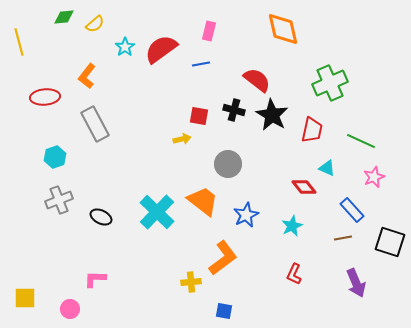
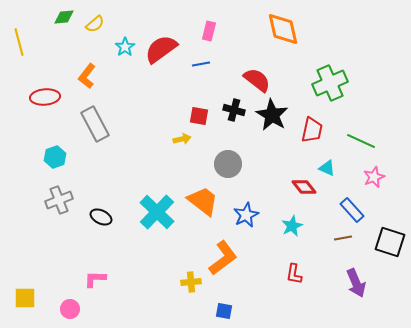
red L-shape at (294, 274): rotated 15 degrees counterclockwise
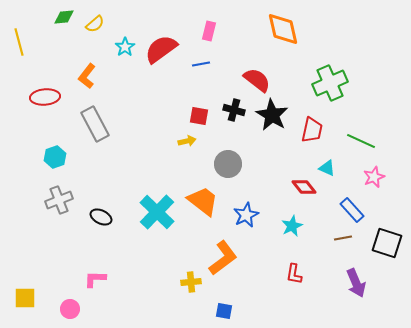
yellow arrow at (182, 139): moved 5 px right, 2 px down
black square at (390, 242): moved 3 px left, 1 px down
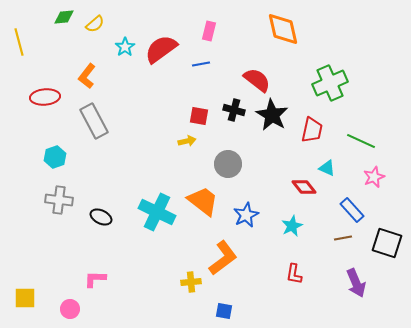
gray rectangle at (95, 124): moved 1 px left, 3 px up
gray cross at (59, 200): rotated 28 degrees clockwise
cyan cross at (157, 212): rotated 18 degrees counterclockwise
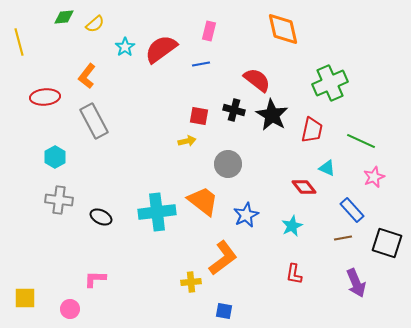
cyan hexagon at (55, 157): rotated 10 degrees counterclockwise
cyan cross at (157, 212): rotated 33 degrees counterclockwise
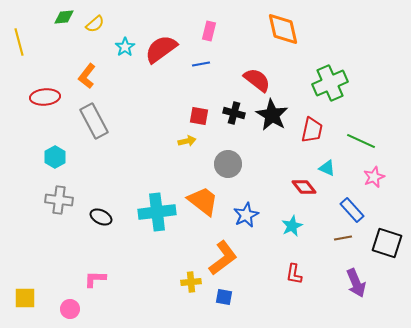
black cross at (234, 110): moved 3 px down
blue square at (224, 311): moved 14 px up
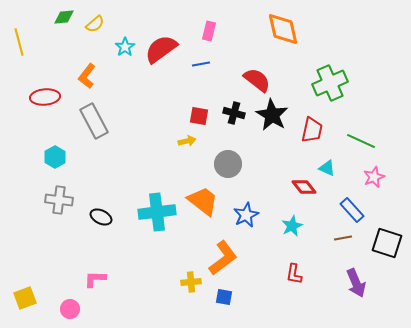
yellow square at (25, 298): rotated 20 degrees counterclockwise
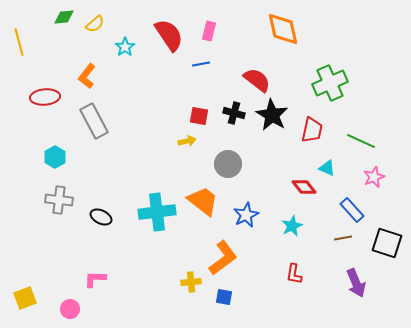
red semicircle at (161, 49): moved 8 px right, 14 px up; rotated 92 degrees clockwise
